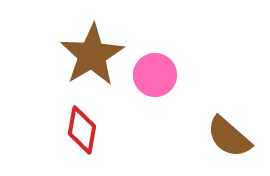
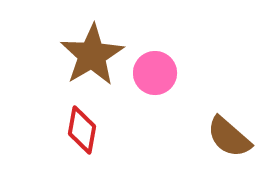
pink circle: moved 2 px up
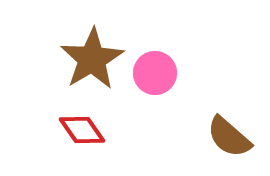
brown star: moved 4 px down
red diamond: rotated 45 degrees counterclockwise
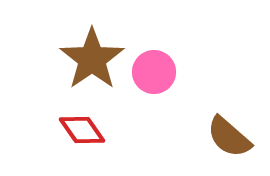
brown star: rotated 4 degrees counterclockwise
pink circle: moved 1 px left, 1 px up
